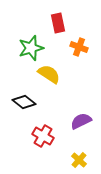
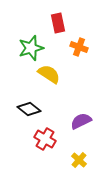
black diamond: moved 5 px right, 7 px down
red cross: moved 2 px right, 3 px down
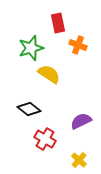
orange cross: moved 1 px left, 2 px up
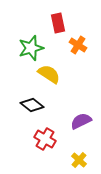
orange cross: rotated 12 degrees clockwise
black diamond: moved 3 px right, 4 px up
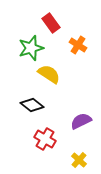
red rectangle: moved 7 px left; rotated 24 degrees counterclockwise
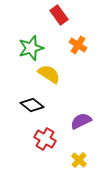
red rectangle: moved 8 px right, 8 px up
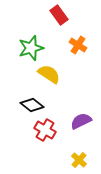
red cross: moved 9 px up
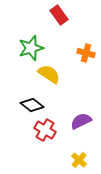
orange cross: moved 8 px right, 8 px down; rotated 18 degrees counterclockwise
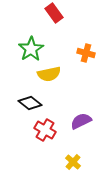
red rectangle: moved 5 px left, 2 px up
green star: moved 1 px down; rotated 15 degrees counterclockwise
yellow semicircle: rotated 135 degrees clockwise
black diamond: moved 2 px left, 2 px up
yellow cross: moved 6 px left, 2 px down
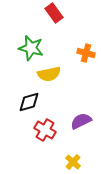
green star: moved 1 px up; rotated 25 degrees counterclockwise
black diamond: moved 1 px left, 1 px up; rotated 55 degrees counterclockwise
